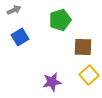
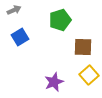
purple star: moved 2 px right; rotated 12 degrees counterclockwise
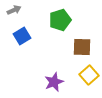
blue square: moved 2 px right, 1 px up
brown square: moved 1 px left
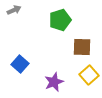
blue square: moved 2 px left, 28 px down; rotated 18 degrees counterclockwise
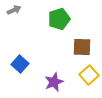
green pentagon: moved 1 px left, 1 px up
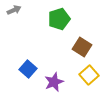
brown square: rotated 30 degrees clockwise
blue square: moved 8 px right, 5 px down
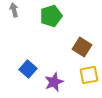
gray arrow: rotated 80 degrees counterclockwise
green pentagon: moved 8 px left, 3 px up
yellow square: rotated 30 degrees clockwise
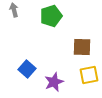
brown square: rotated 30 degrees counterclockwise
blue square: moved 1 px left
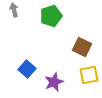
brown square: rotated 24 degrees clockwise
